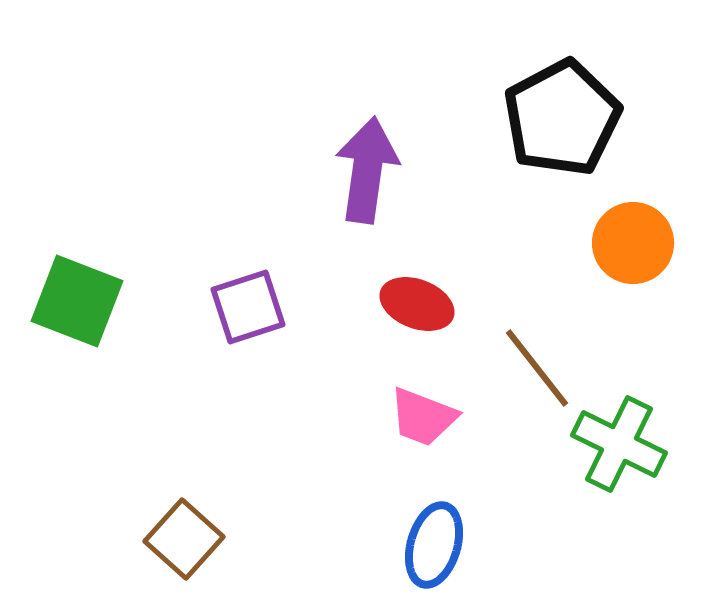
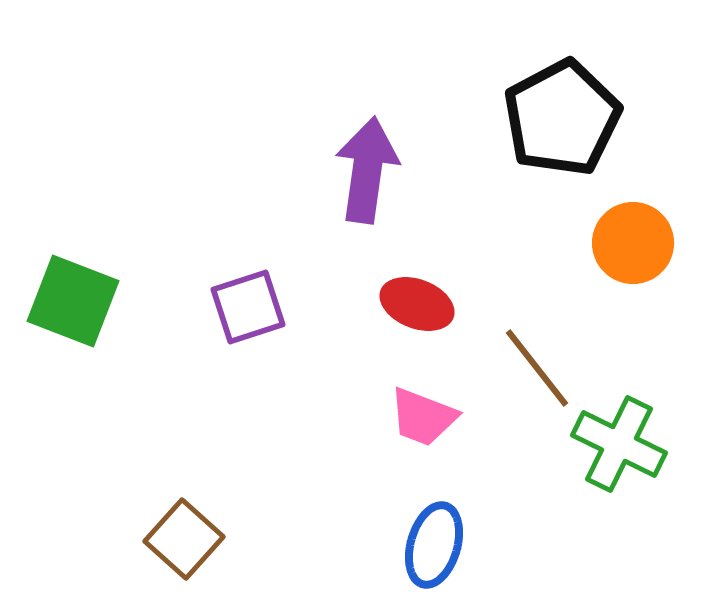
green square: moved 4 px left
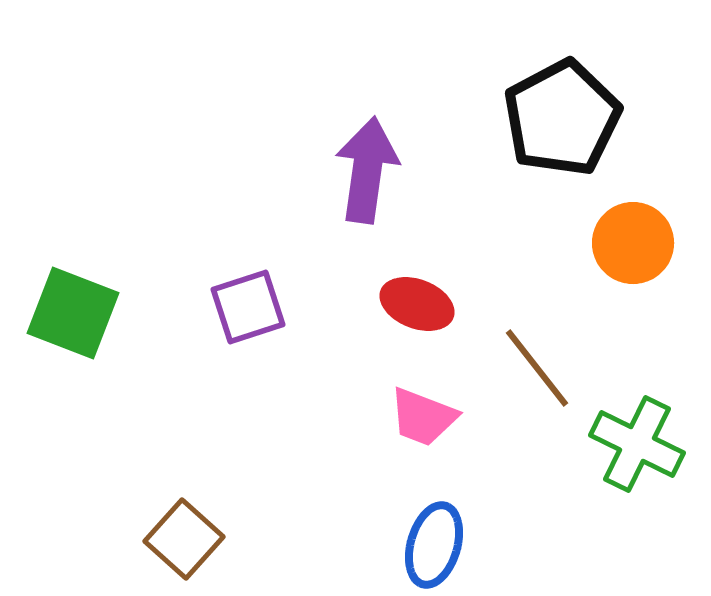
green square: moved 12 px down
green cross: moved 18 px right
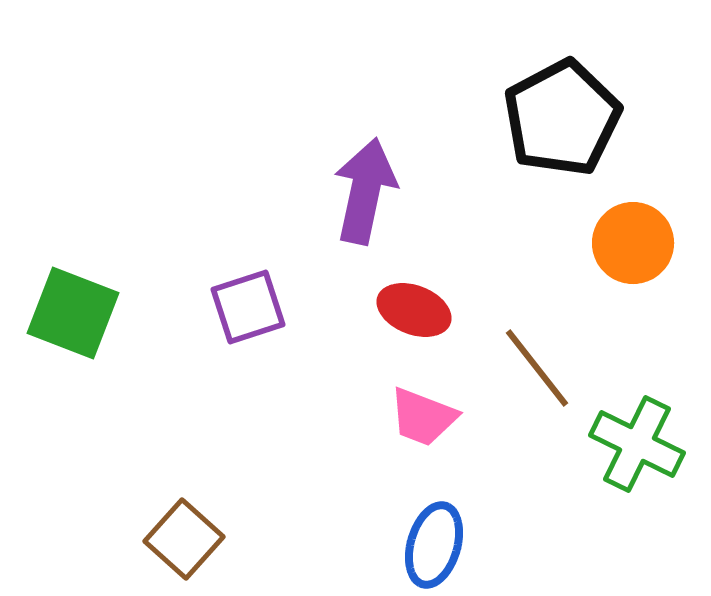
purple arrow: moved 2 px left, 21 px down; rotated 4 degrees clockwise
red ellipse: moved 3 px left, 6 px down
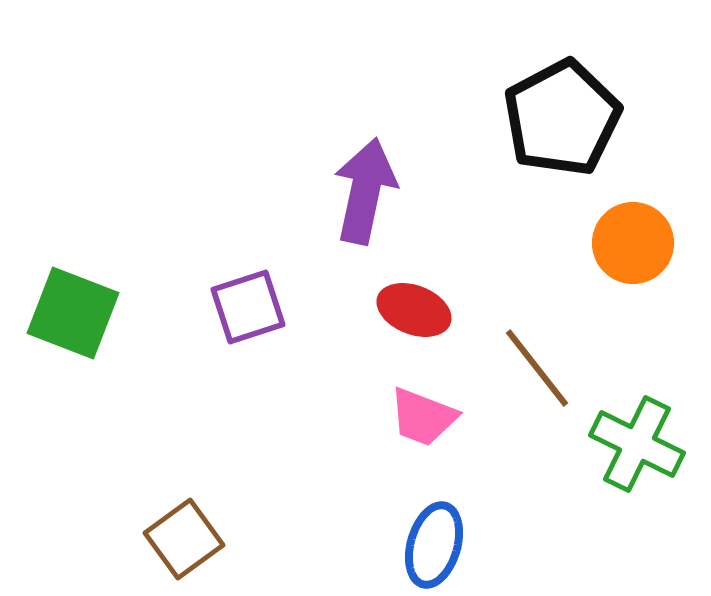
brown square: rotated 12 degrees clockwise
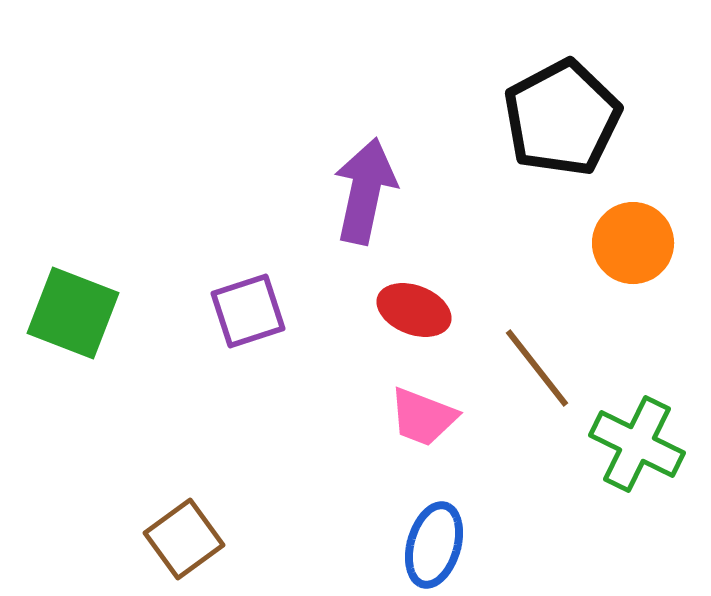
purple square: moved 4 px down
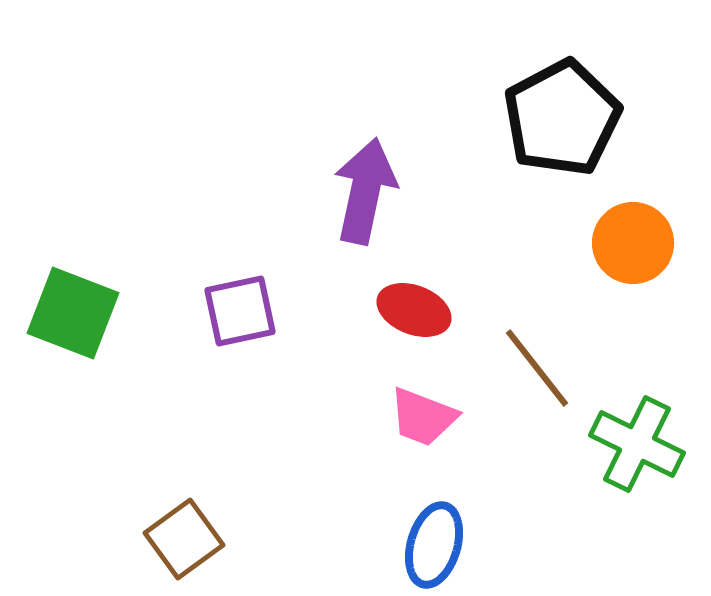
purple square: moved 8 px left; rotated 6 degrees clockwise
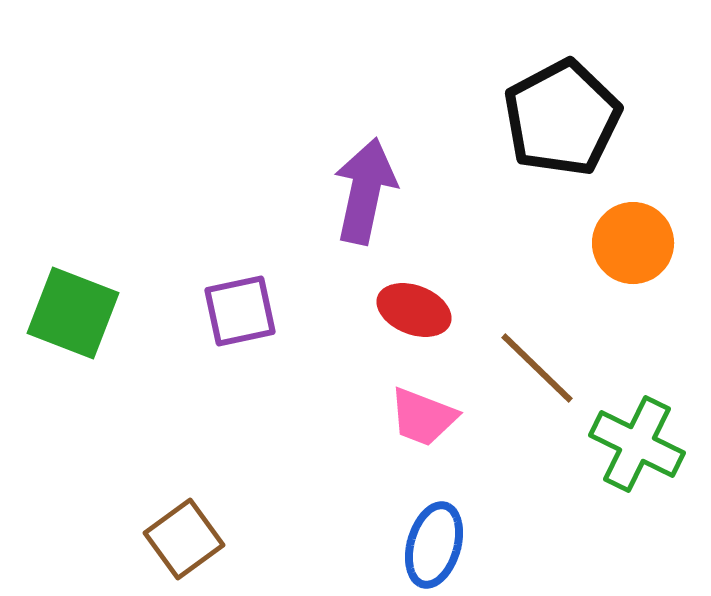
brown line: rotated 8 degrees counterclockwise
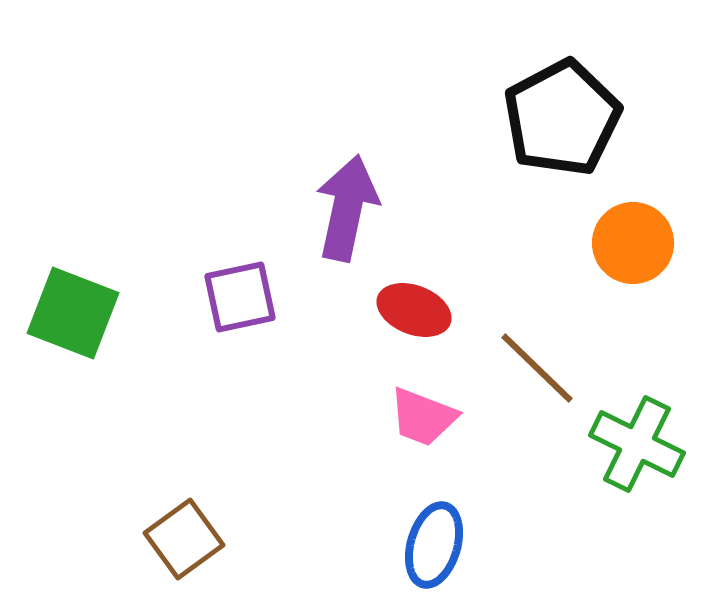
purple arrow: moved 18 px left, 17 px down
purple square: moved 14 px up
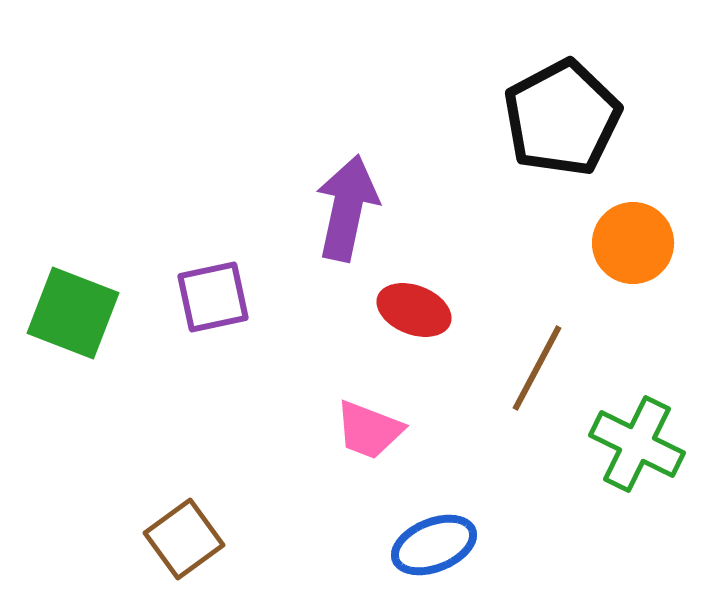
purple square: moved 27 px left
brown line: rotated 74 degrees clockwise
pink trapezoid: moved 54 px left, 13 px down
blue ellipse: rotated 52 degrees clockwise
